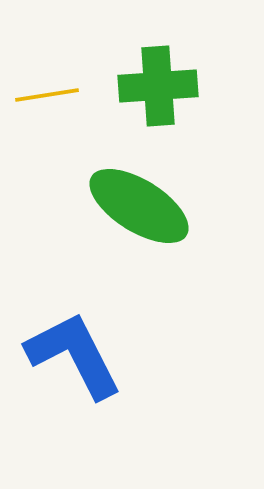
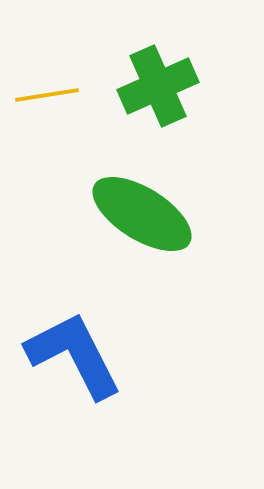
green cross: rotated 20 degrees counterclockwise
green ellipse: moved 3 px right, 8 px down
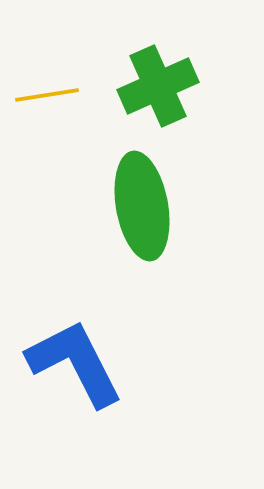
green ellipse: moved 8 px up; rotated 48 degrees clockwise
blue L-shape: moved 1 px right, 8 px down
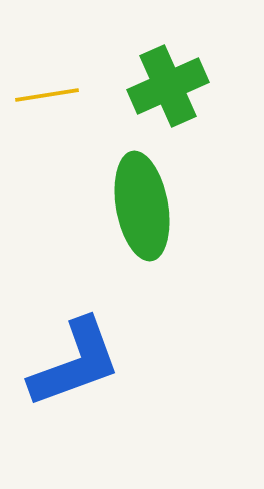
green cross: moved 10 px right
blue L-shape: rotated 97 degrees clockwise
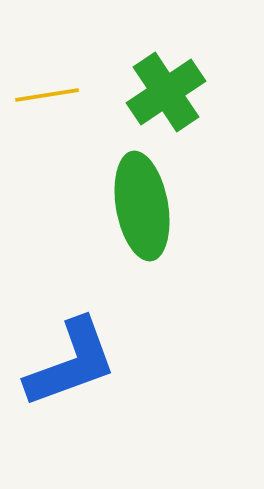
green cross: moved 2 px left, 6 px down; rotated 10 degrees counterclockwise
blue L-shape: moved 4 px left
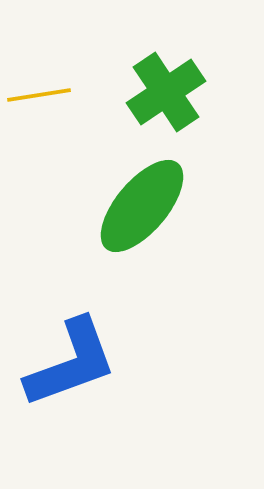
yellow line: moved 8 px left
green ellipse: rotated 50 degrees clockwise
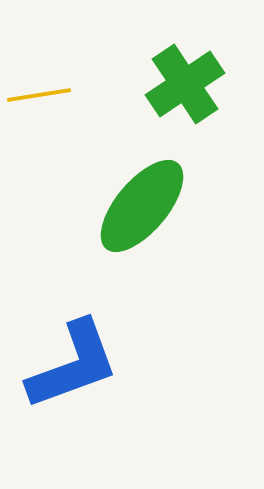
green cross: moved 19 px right, 8 px up
blue L-shape: moved 2 px right, 2 px down
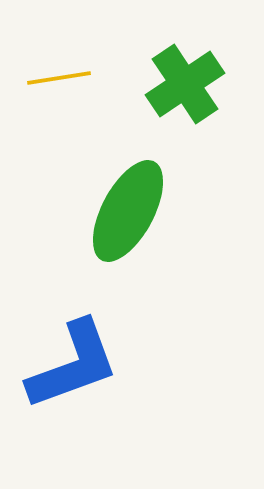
yellow line: moved 20 px right, 17 px up
green ellipse: moved 14 px left, 5 px down; rotated 12 degrees counterclockwise
